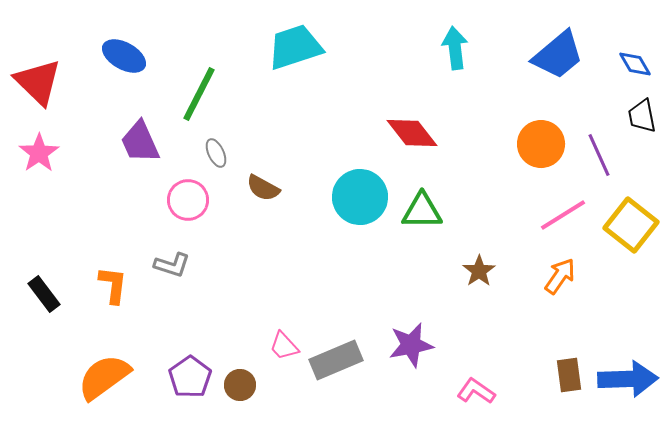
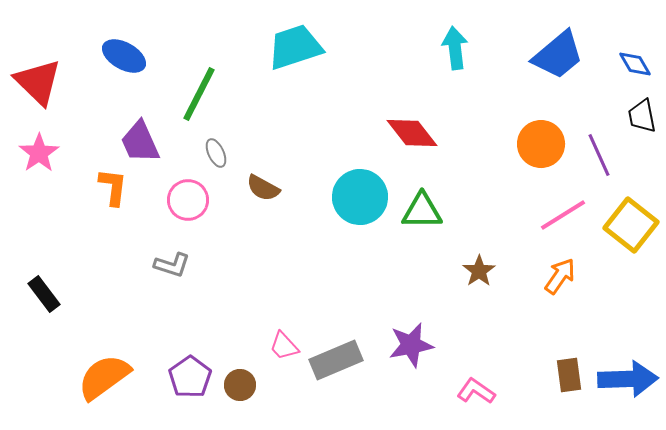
orange L-shape: moved 98 px up
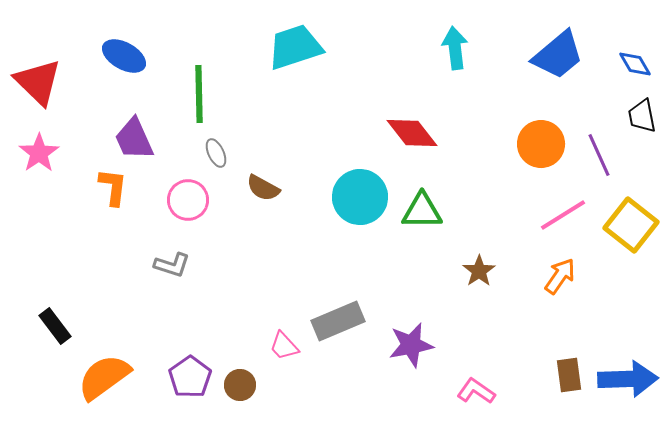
green line: rotated 28 degrees counterclockwise
purple trapezoid: moved 6 px left, 3 px up
black rectangle: moved 11 px right, 32 px down
gray rectangle: moved 2 px right, 39 px up
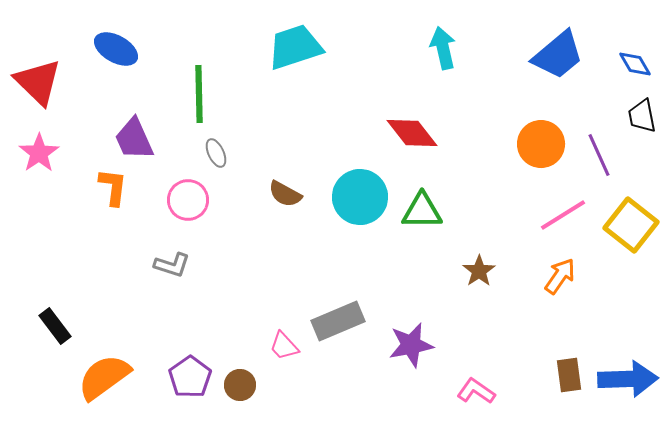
cyan arrow: moved 12 px left; rotated 6 degrees counterclockwise
blue ellipse: moved 8 px left, 7 px up
brown semicircle: moved 22 px right, 6 px down
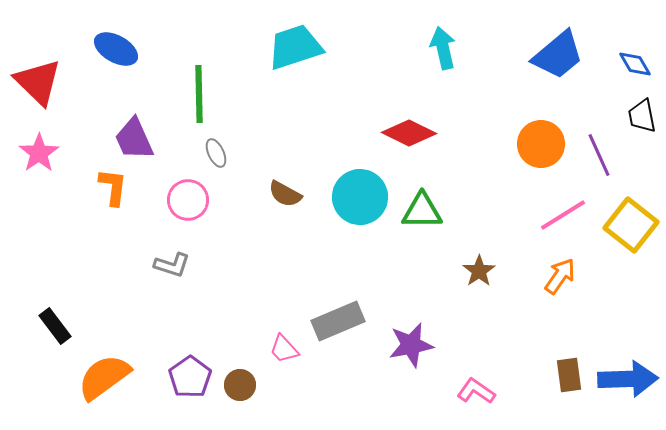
red diamond: moved 3 px left; rotated 26 degrees counterclockwise
pink trapezoid: moved 3 px down
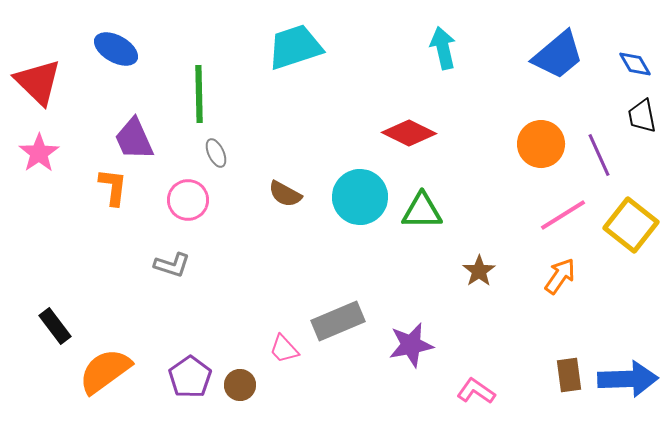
orange semicircle: moved 1 px right, 6 px up
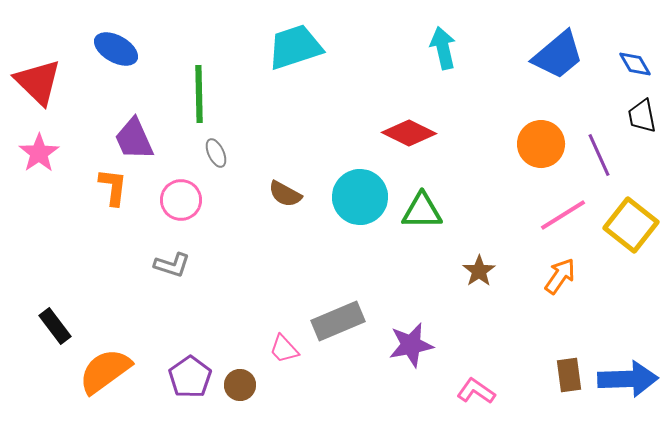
pink circle: moved 7 px left
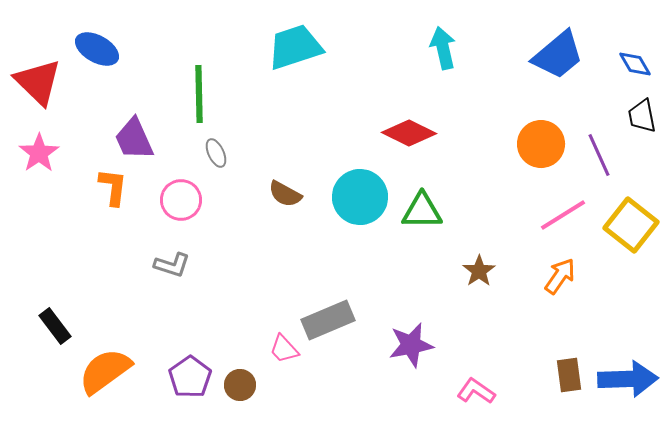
blue ellipse: moved 19 px left
gray rectangle: moved 10 px left, 1 px up
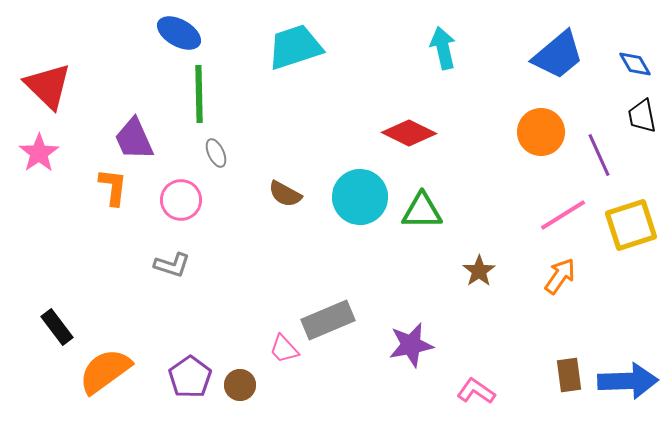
blue ellipse: moved 82 px right, 16 px up
red triangle: moved 10 px right, 4 px down
orange circle: moved 12 px up
yellow square: rotated 34 degrees clockwise
black rectangle: moved 2 px right, 1 px down
blue arrow: moved 2 px down
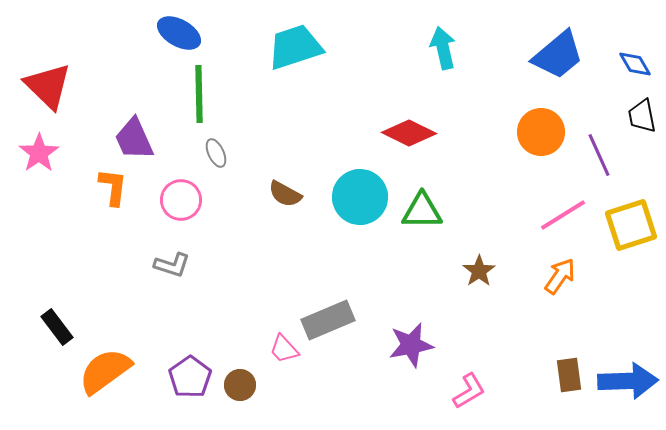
pink L-shape: moved 7 px left; rotated 114 degrees clockwise
